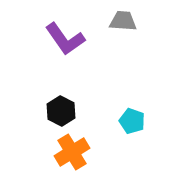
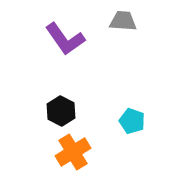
orange cross: moved 1 px right
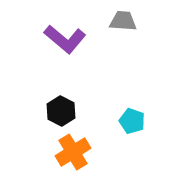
purple L-shape: rotated 15 degrees counterclockwise
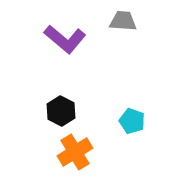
orange cross: moved 2 px right
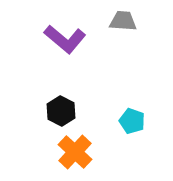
orange cross: rotated 16 degrees counterclockwise
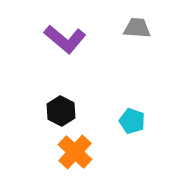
gray trapezoid: moved 14 px right, 7 px down
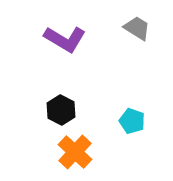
gray trapezoid: rotated 28 degrees clockwise
purple L-shape: rotated 9 degrees counterclockwise
black hexagon: moved 1 px up
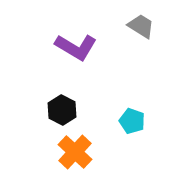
gray trapezoid: moved 4 px right, 2 px up
purple L-shape: moved 11 px right, 8 px down
black hexagon: moved 1 px right
